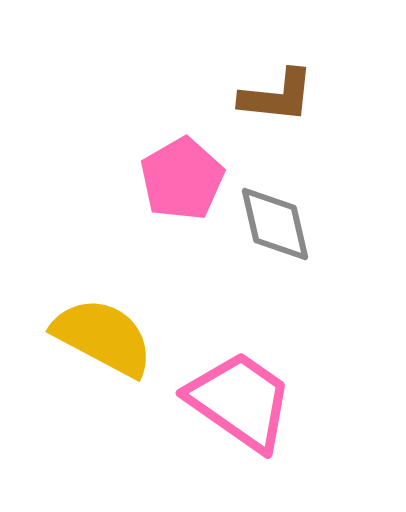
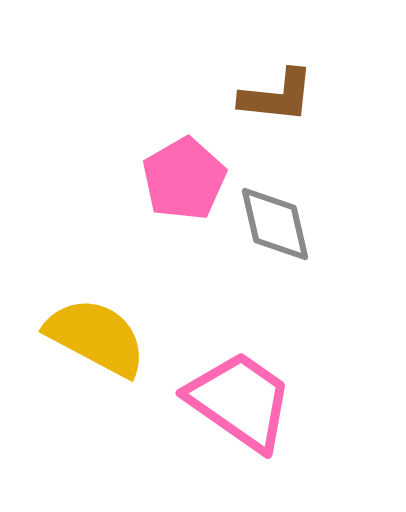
pink pentagon: moved 2 px right
yellow semicircle: moved 7 px left
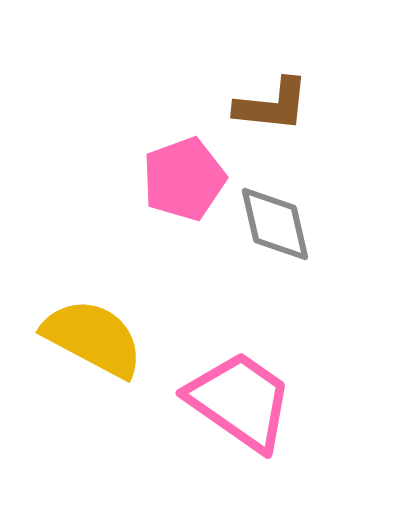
brown L-shape: moved 5 px left, 9 px down
pink pentagon: rotated 10 degrees clockwise
yellow semicircle: moved 3 px left, 1 px down
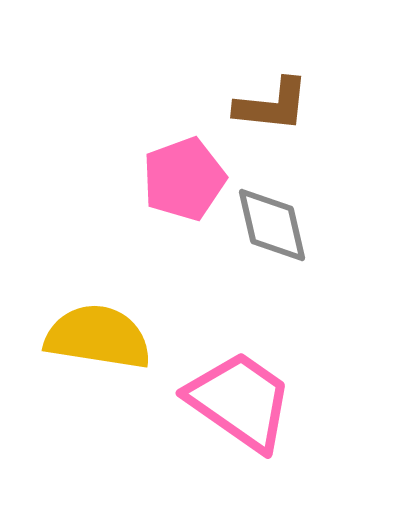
gray diamond: moved 3 px left, 1 px down
yellow semicircle: moved 5 px right, 1 px up; rotated 19 degrees counterclockwise
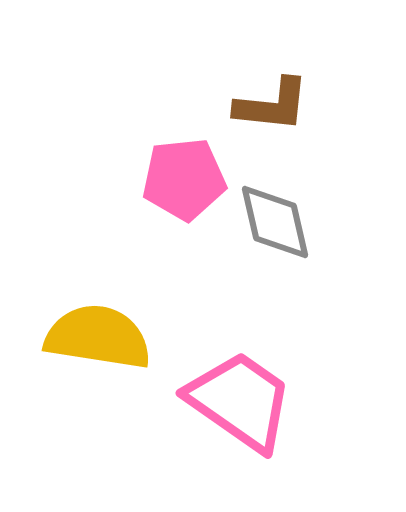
pink pentagon: rotated 14 degrees clockwise
gray diamond: moved 3 px right, 3 px up
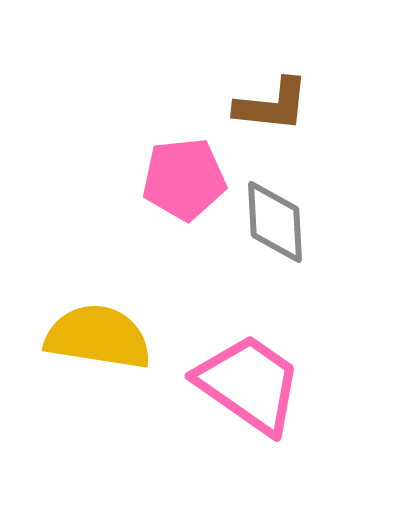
gray diamond: rotated 10 degrees clockwise
pink trapezoid: moved 9 px right, 17 px up
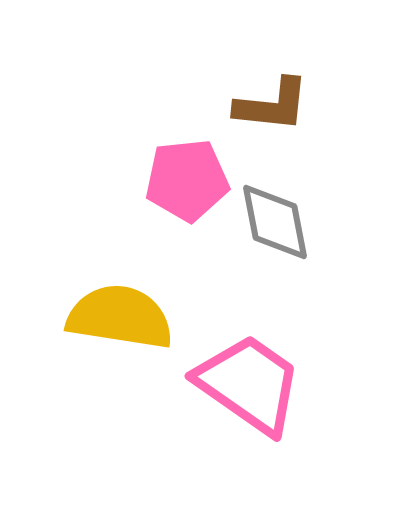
pink pentagon: moved 3 px right, 1 px down
gray diamond: rotated 8 degrees counterclockwise
yellow semicircle: moved 22 px right, 20 px up
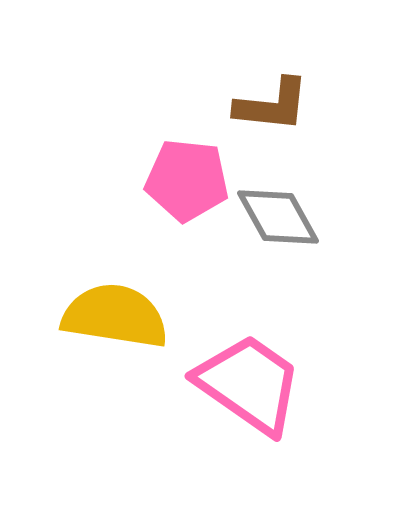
pink pentagon: rotated 12 degrees clockwise
gray diamond: moved 3 px right, 5 px up; rotated 18 degrees counterclockwise
yellow semicircle: moved 5 px left, 1 px up
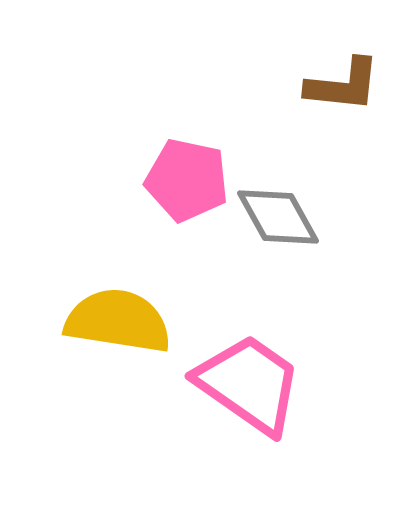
brown L-shape: moved 71 px right, 20 px up
pink pentagon: rotated 6 degrees clockwise
yellow semicircle: moved 3 px right, 5 px down
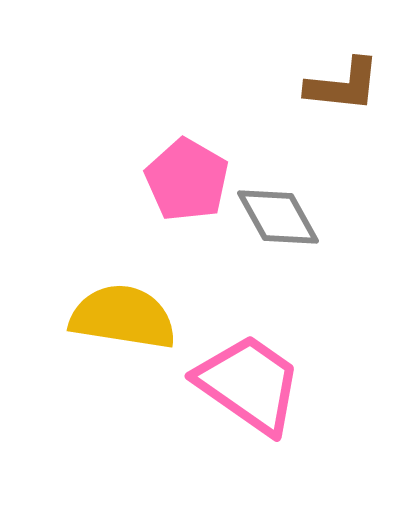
pink pentagon: rotated 18 degrees clockwise
yellow semicircle: moved 5 px right, 4 px up
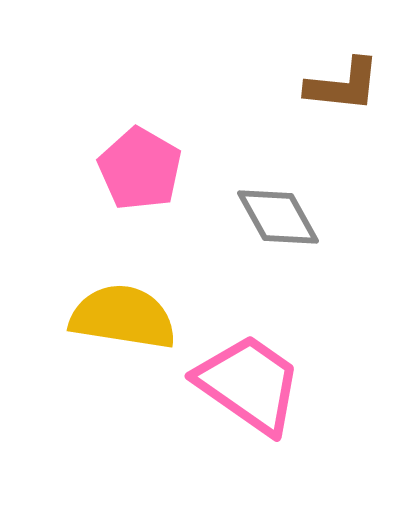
pink pentagon: moved 47 px left, 11 px up
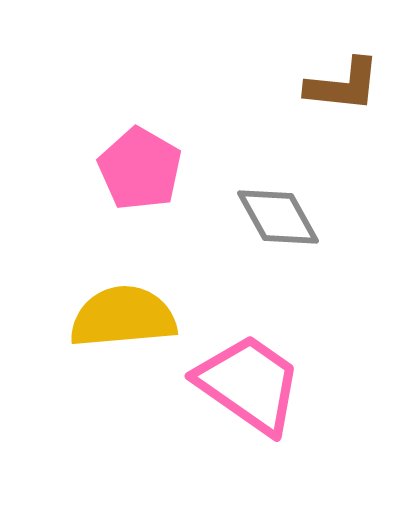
yellow semicircle: rotated 14 degrees counterclockwise
